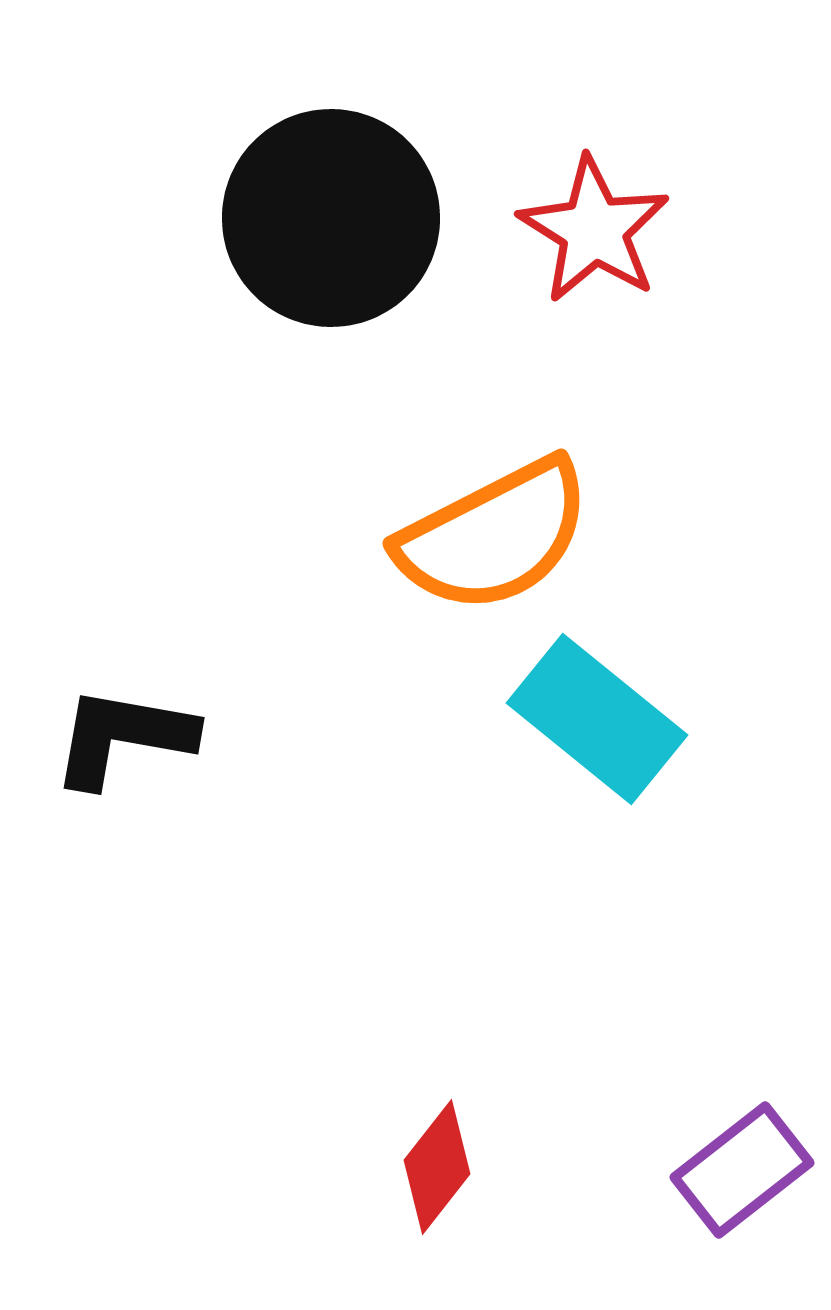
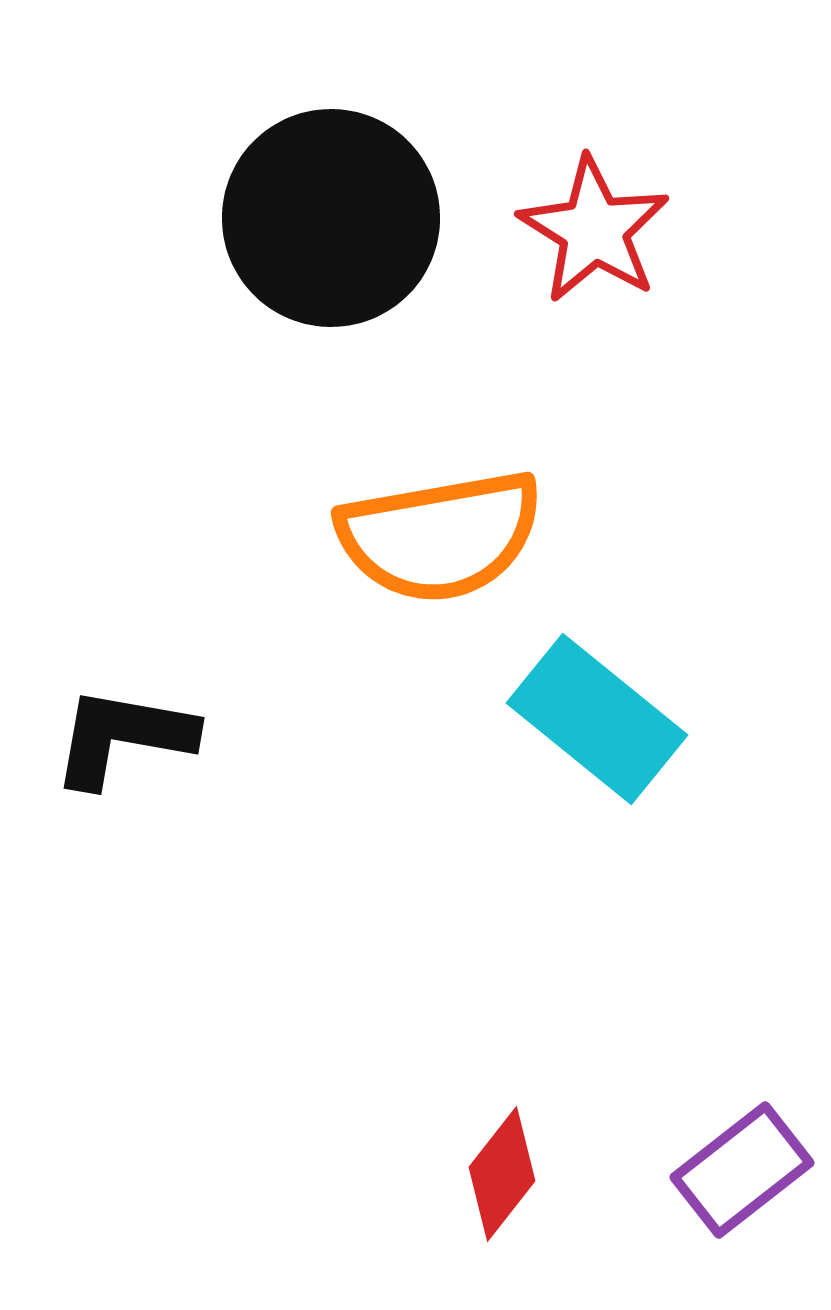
orange semicircle: moved 54 px left; rotated 17 degrees clockwise
red diamond: moved 65 px right, 7 px down
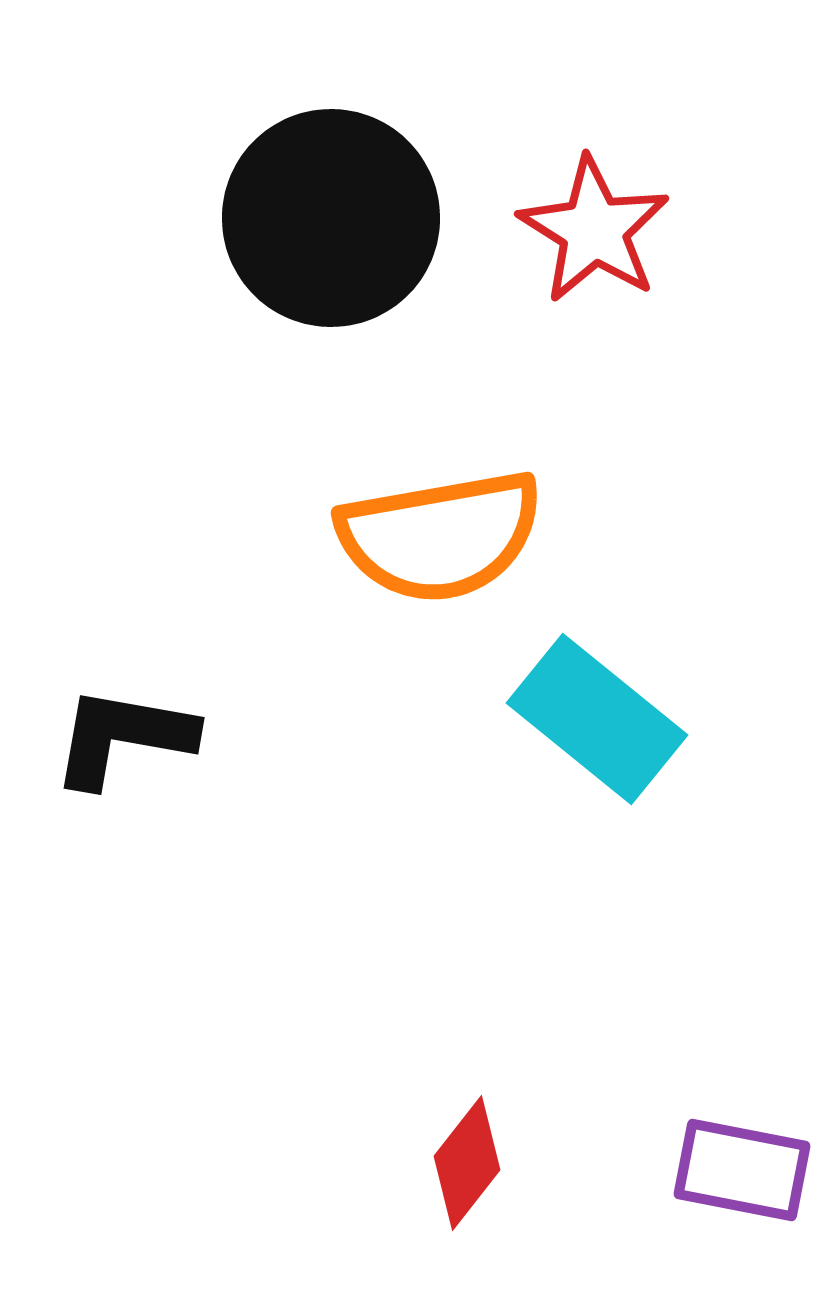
purple rectangle: rotated 49 degrees clockwise
red diamond: moved 35 px left, 11 px up
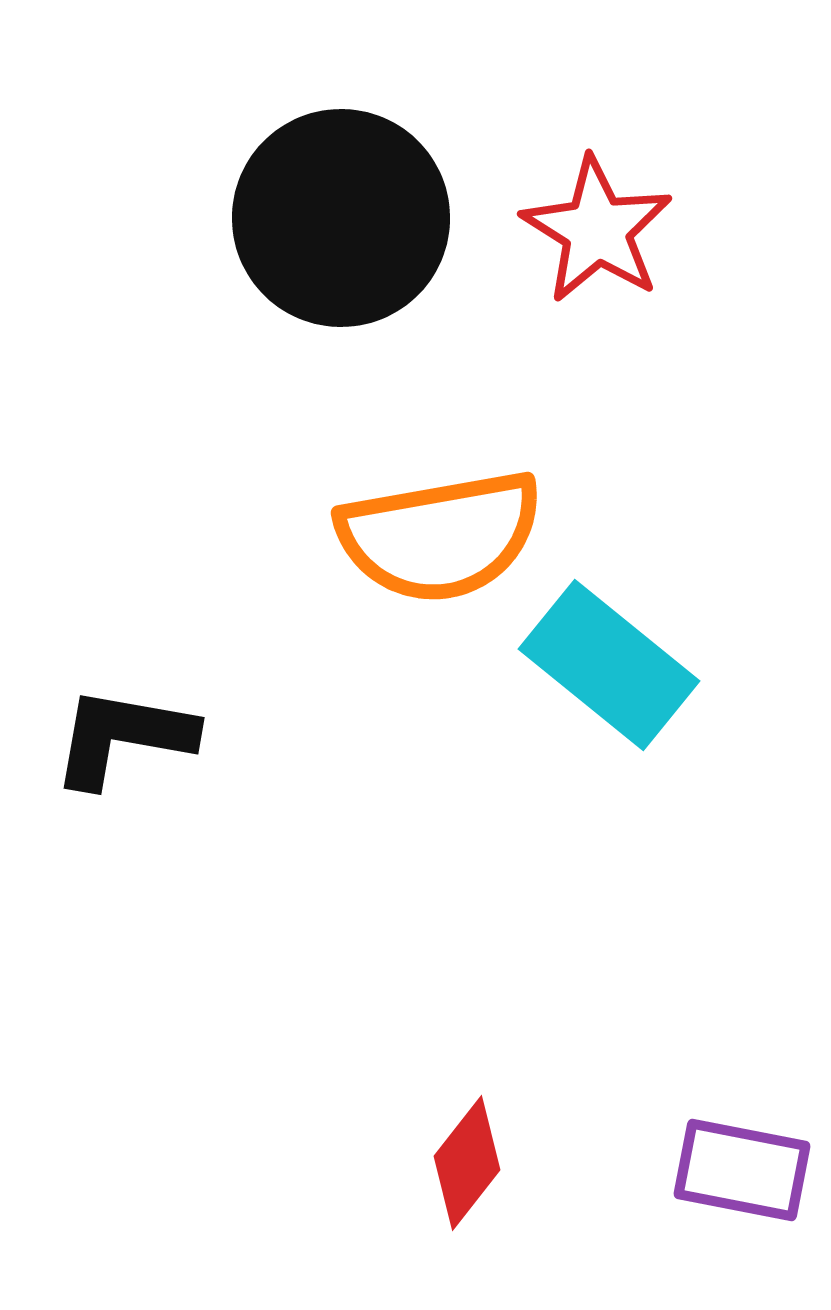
black circle: moved 10 px right
red star: moved 3 px right
cyan rectangle: moved 12 px right, 54 px up
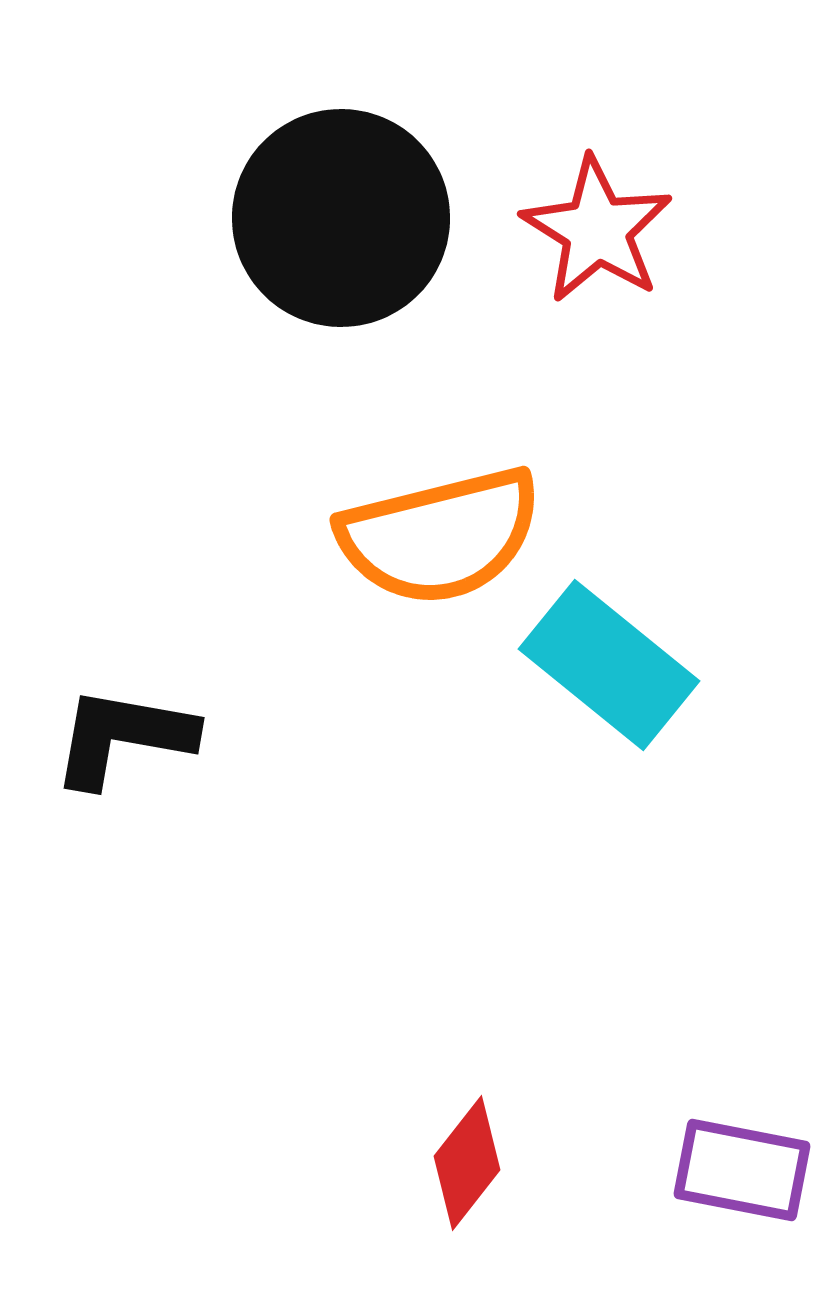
orange semicircle: rotated 4 degrees counterclockwise
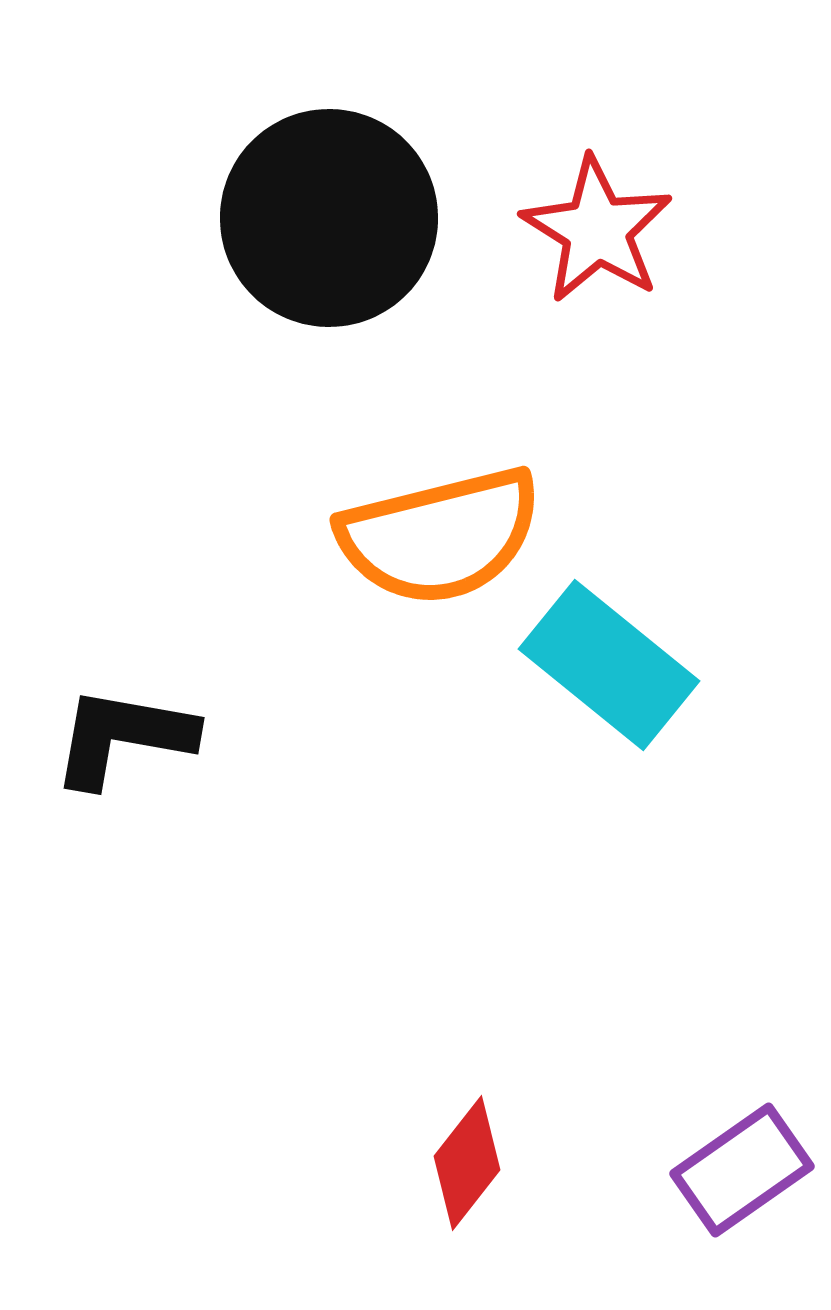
black circle: moved 12 px left
purple rectangle: rotated 46 degrees counterclockwise
